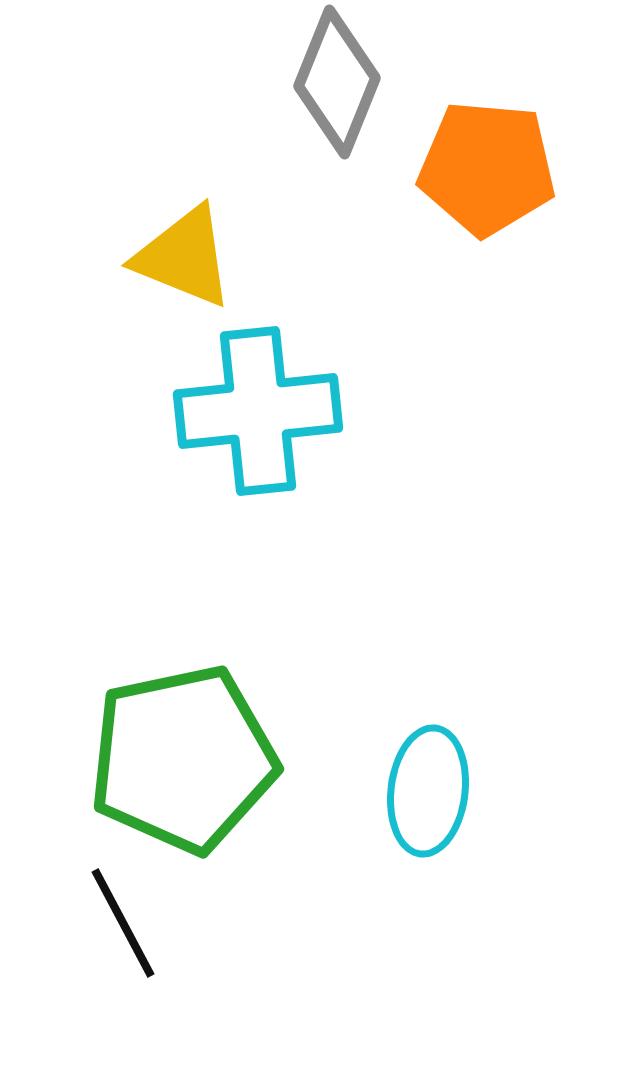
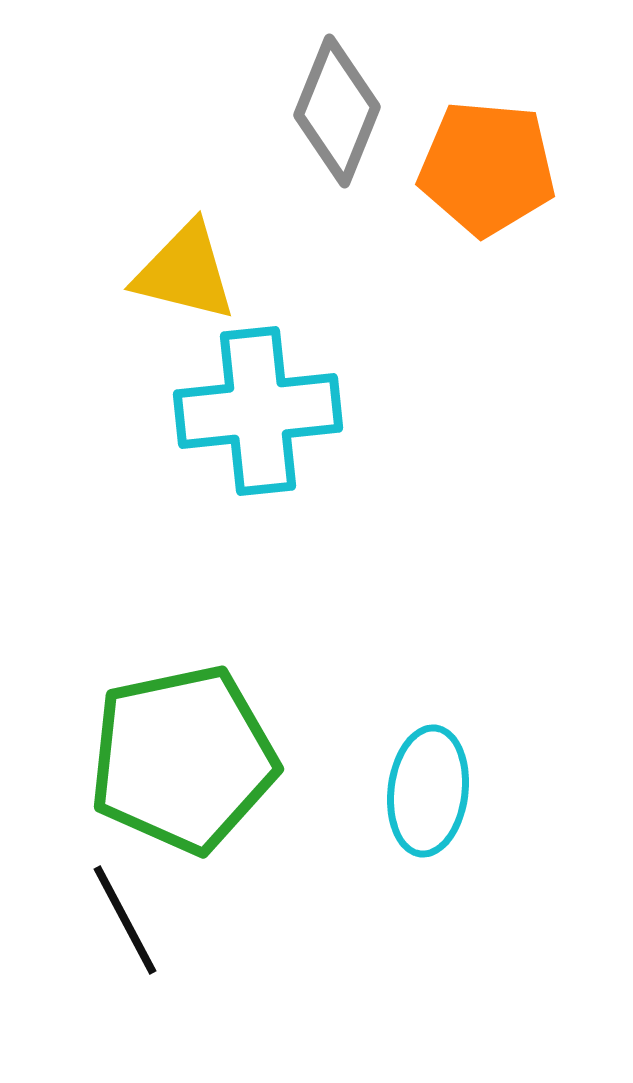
gray diamond: moved 29 px down
yellow triangle: moved 1 px right, 15 px down; rotated 8 degrees counterclockwise
black line: moved 2 px right, 3 px up
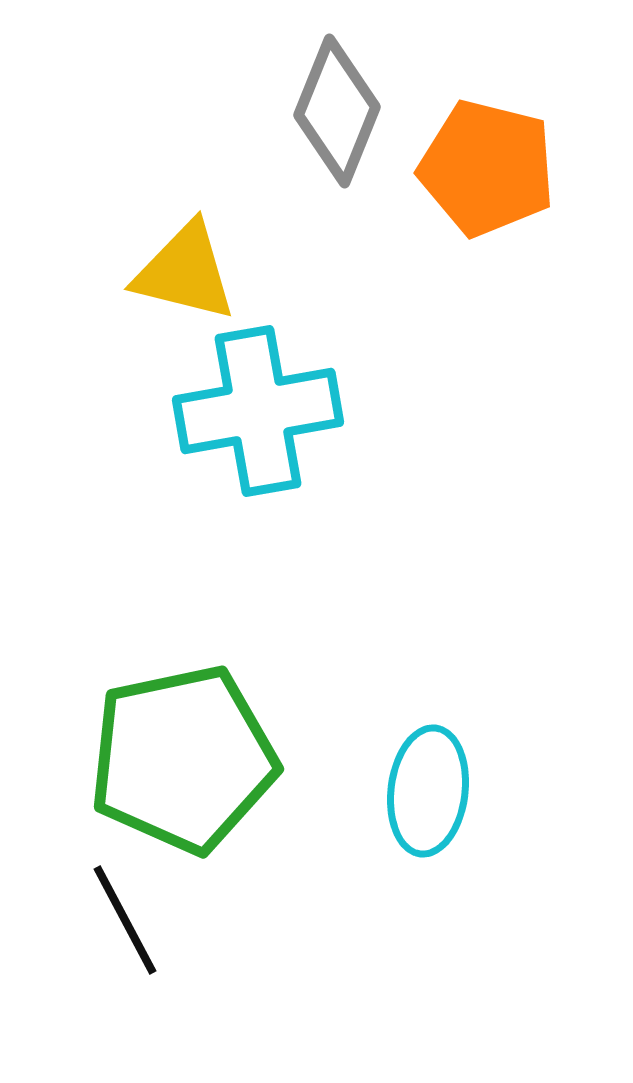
orange pentagon: rotated 9 degrees clockwise
cyan cross: rotated 4 degrees counterclockwise
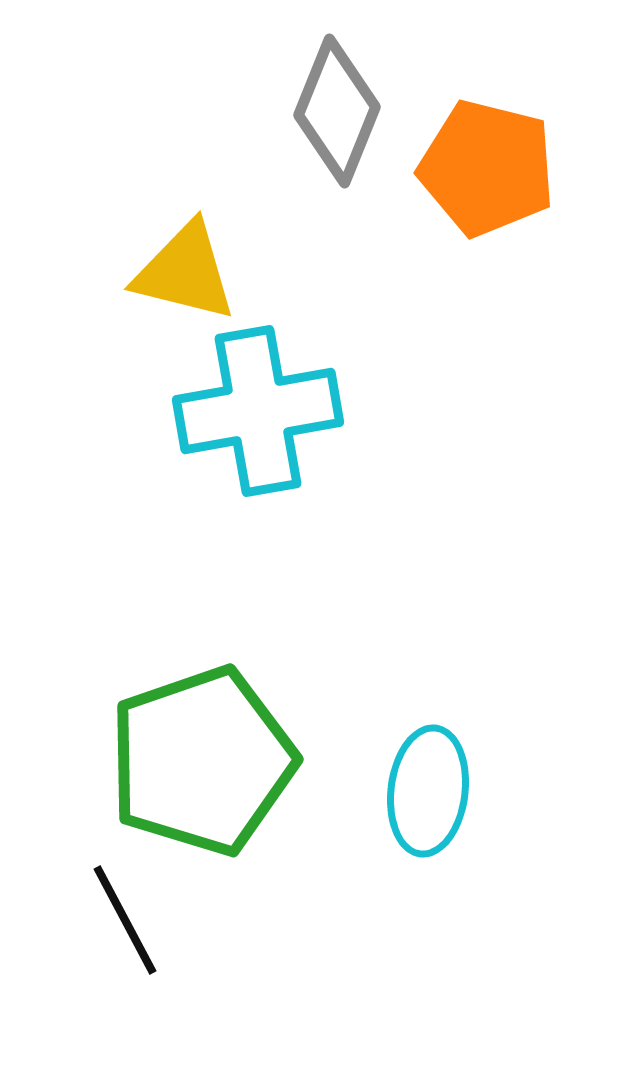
green pentagon: moved 19 px right, 2 px down; rotated 7 degrees counterclockwise
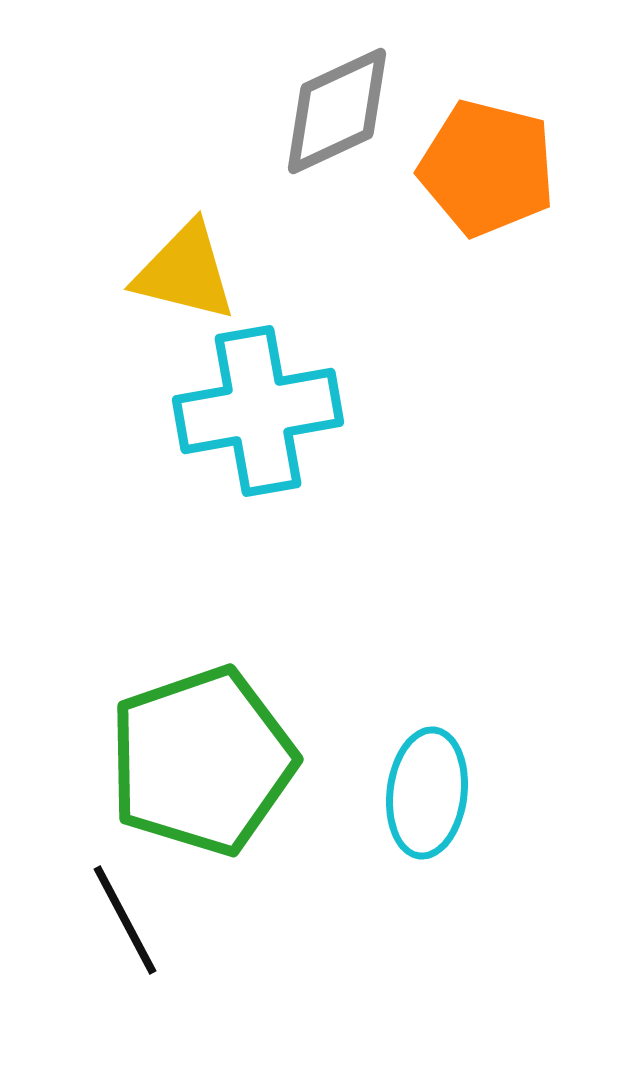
gray diamond: rotated 43 degrees clockwise
cyan ellipse: moved 1 px left, 2 px down
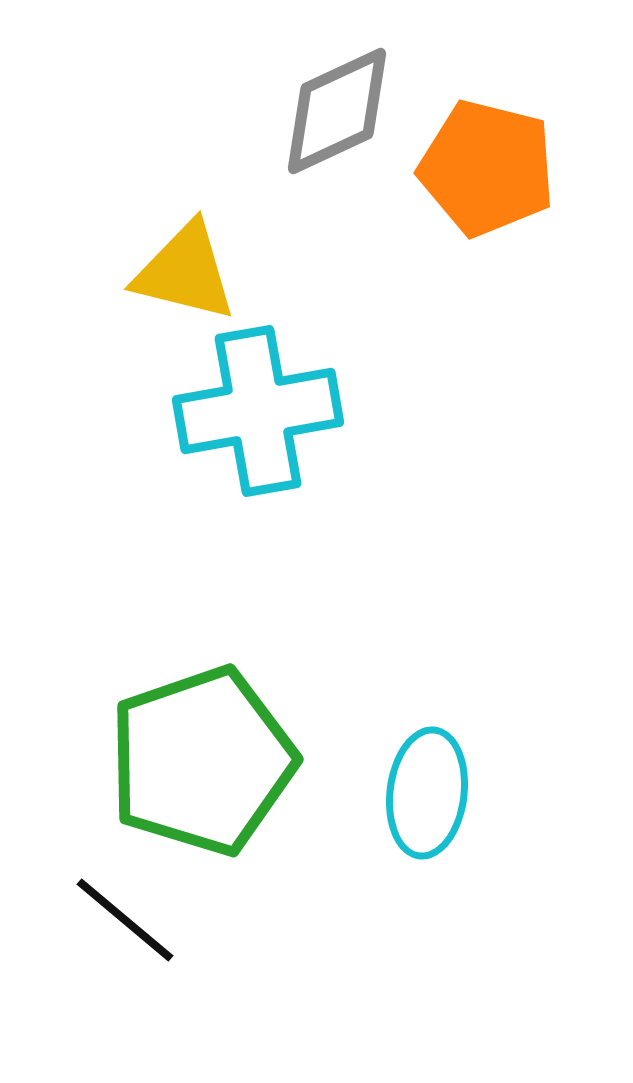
black line: rotated 22 degrees counterclockwise
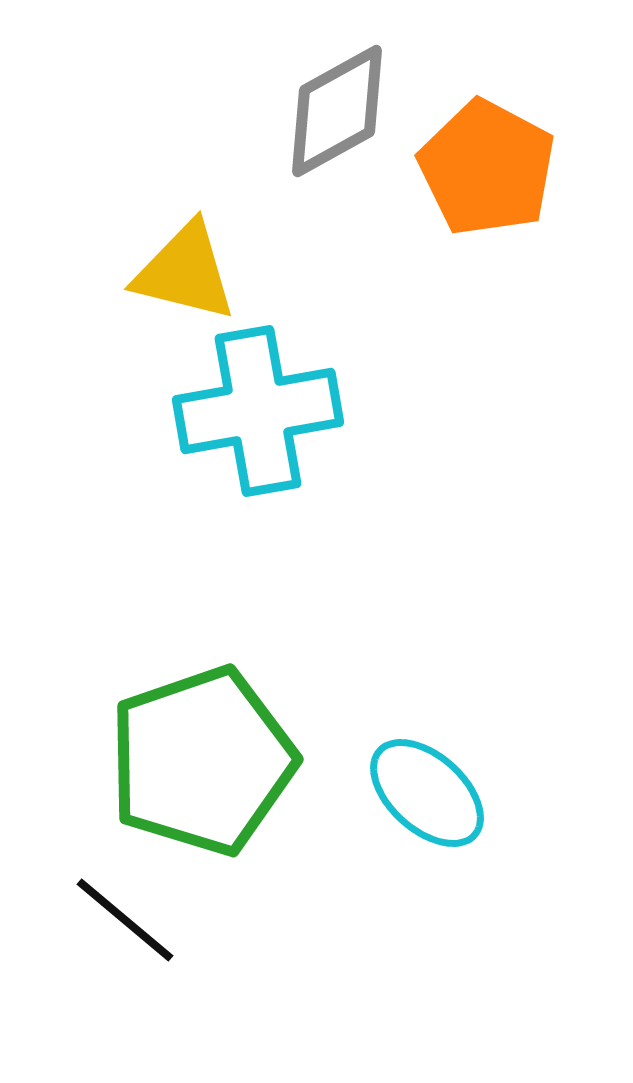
gray diamond: rotated 4 degrees counterclockwise
orange pentagon: rotated 14 degrees clockwise
cyan ellipse: rotated 55 degrees counterclockwise
